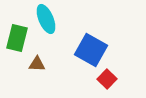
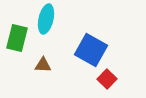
cyan ellipse: rotated 36 degrees clockwise
brown triangle: moved 6 px right, 1 px down
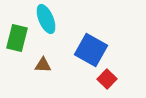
cyan ellipse: rotated 36 degrees counterclockwise
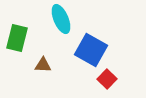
cyan ellipse: moved 15 px right
